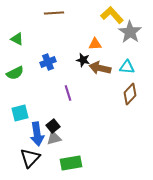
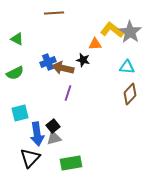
yellow L-shape: moved 15 px down; rotated 10 degrees counterclockwise
brown arrow: moved 37 px left
purple line: rotated 35 degrees clockwise
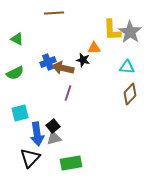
yellow L-shape: rotated 130 degrees counterclockwise
orange triangle: moved 1 px left, 4 px down
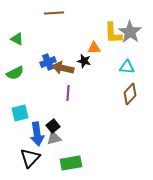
yellow L-shape: moved 1 px right, 3 px down
black star: moved 1 px right, 1 px down
purple line: rotated 14 degrees counterclockwise
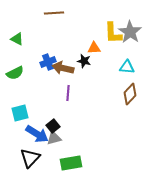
blue arrow: rotated 50 degrees counterclockwise
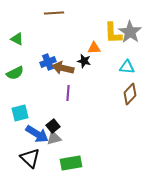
black triangle: rotated 30 degrees counterclockwise
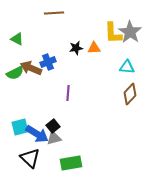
black star: moved 8 px left, 13 px up; rotated 24 degrees counterclockwise
brown arrow: moved 32 px left; rotated 10 degrees clockwise
cyan square: moved 14 px down
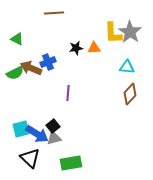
cyan square: moved 1 px right, 2 px down
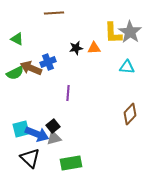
brown diamond: moved 20 px down
blue arrow: rotated 10 degrees counterclockwise
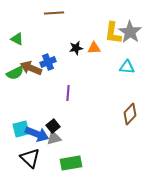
yellow L-shape: rotated 10 degrees clockwise
